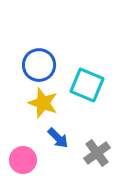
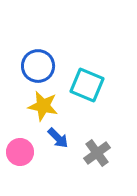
blue circle: moved 1 px left, 1 px down
yellow star: moved 3 px down; rotated 8 degrees counterclockwise
pink circle: moved 3 px left, 8 px up
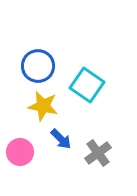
cyan square: rotated 12 degrees clockwise
blue arrow: moved 3 px right, 1 px down
gray cross: moved 1 px right
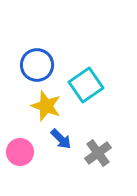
blue circle: moved 1 px left, 1 px up
cyan square: moved 1 px left; rotated 20 degrees clockwise
yellow star: moved 3 px right; rotated 8 degrees clockwise
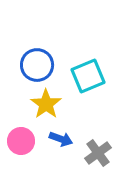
cyan square: moved 2 px right, 9 px up; rotated 12 degrees clockwise
yellow star: moved 2 px up; rotated 16 degrees clockwise
blue arrow: rotated 25 degrees counterclockwise
pink circle: moved 1 px right, 11 px up
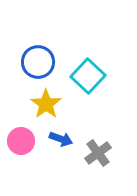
blue circle: moved 1 px right, 3 px up
cyan square: rotated 24 degrees counterclockwise
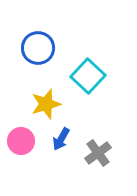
blue circle: moved 14 px up
yellow star: rotated 20 degrees clockwise
blue arrow: rotated 100 degrees clockwise
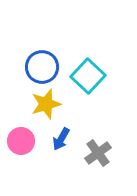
blue circle: moved 4 px right, 19 px down
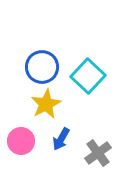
yellow star: rotated 12 degrees counterclockwise
